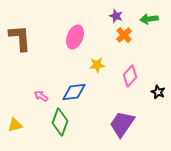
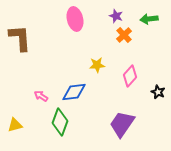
pink ellipse: moved 18 px up; rotated 35 degrees counterclockwise
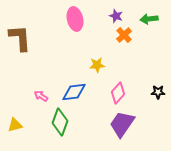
pink diamond: moved 12 px left, 17 px down
black star: rotated 24 degrees counterclockwise
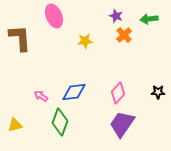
pink ellipse: moved 21 px left, 3 px up; rotated 10 degrees counterclockwise
yellow star: moved 12 px left, 24 px up
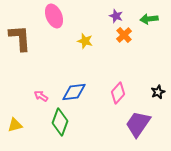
yellow star: rotated 21 degrees clockwise
black star: rotated 24 degrees counterclockwise
purple trapezoid: moved 16 px right
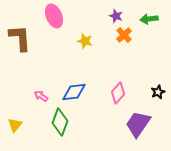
yellow triangle: rotated 35 degrees counterclockwise
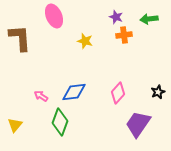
purple star: moved 1 px down
orange cross: rotated 35 degrees clockwise
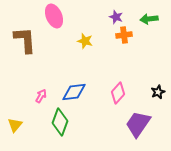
brown L-shape: moved 5 px right, 2 px down
pink arrow: rotated 88 degrees clockwise
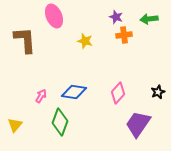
blue diamond: rotated 15 degrees clockwise
